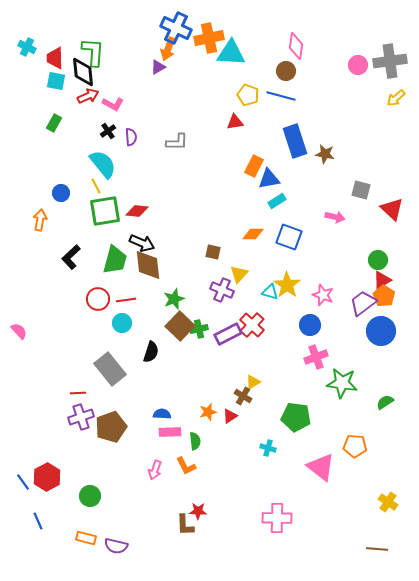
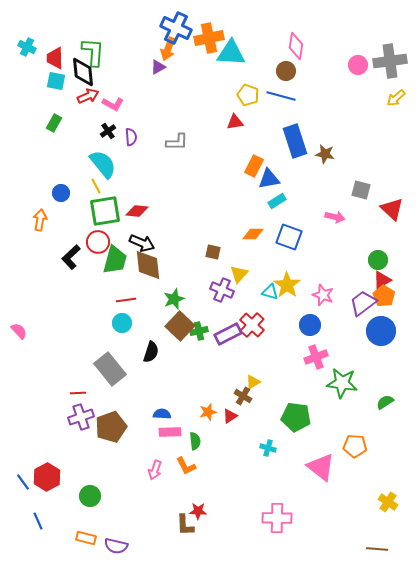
red circle at (98, 299): moved 57 px up
green cross at (199, 329): moved 2 px down
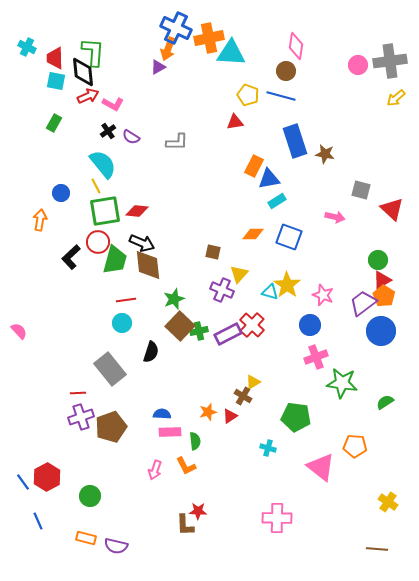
purple semicircle at (131, 137): rotated 126 degrees clockwise
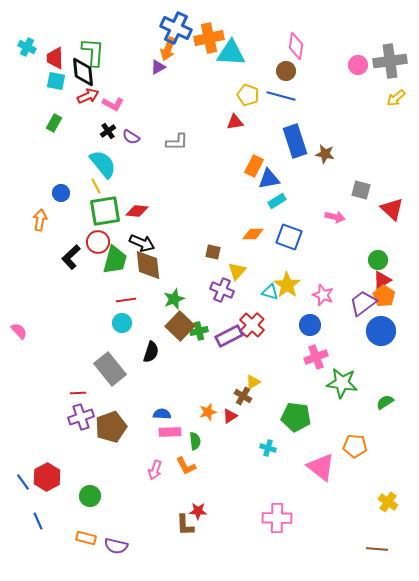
yellow triangle at (239, 274): moved 2 px left, 3 px up
purple rectangle at (228, 334): moved 1 px right, 2 px down
